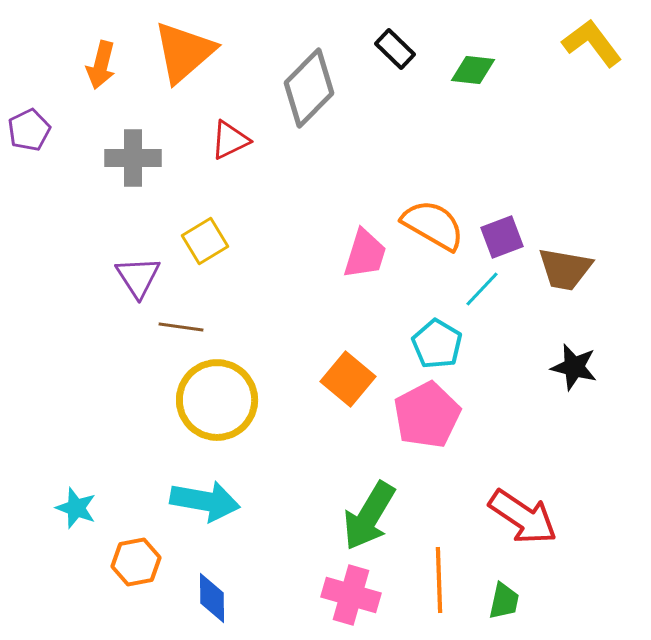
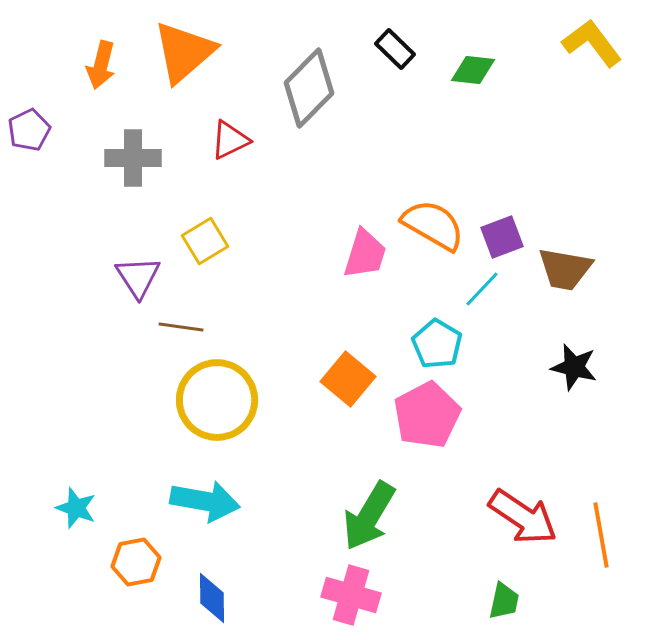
orange line: moved 162 px right, 45 px up; rotated 8 degrees counterclockwise
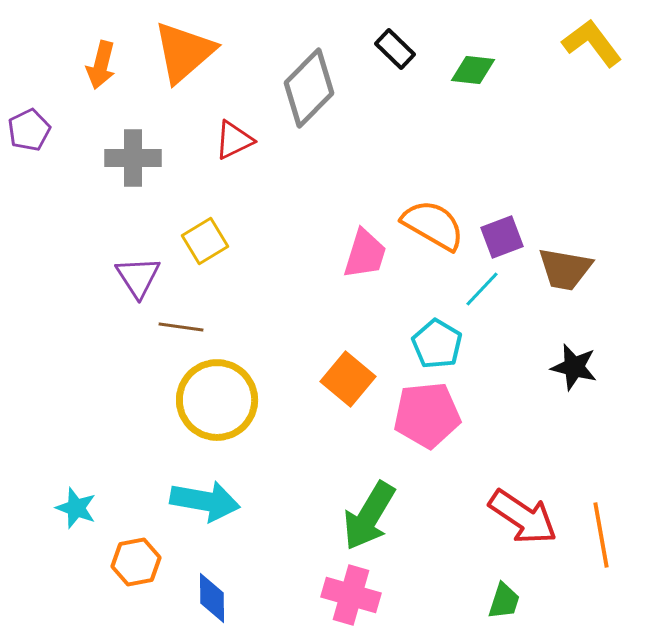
red triangle: moved 4 px right
pink pentagon: rotated 22 degrees clockwise
green trapezoid: rotated 6 degrees clockwise
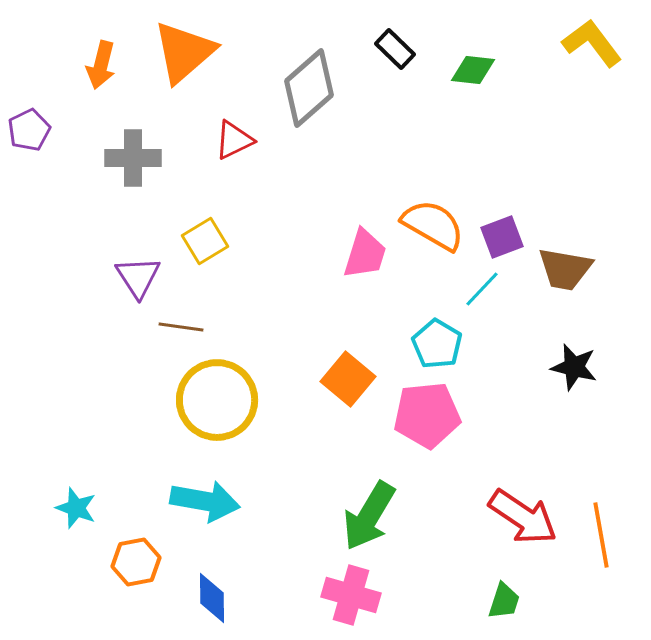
gray diamond: rotated 4 degrees clockwise
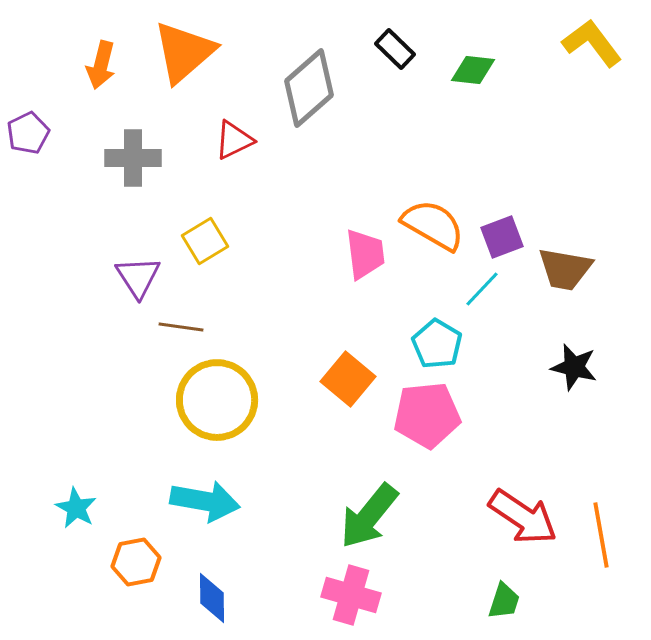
purple pentagon: moved 1 px left, 3 px down
pink trapezoid: rotated 24 degrees counterclockwise
cyan star: rotated 9 degrees clockwise
green arrow: rotated 8 degrees clockwise
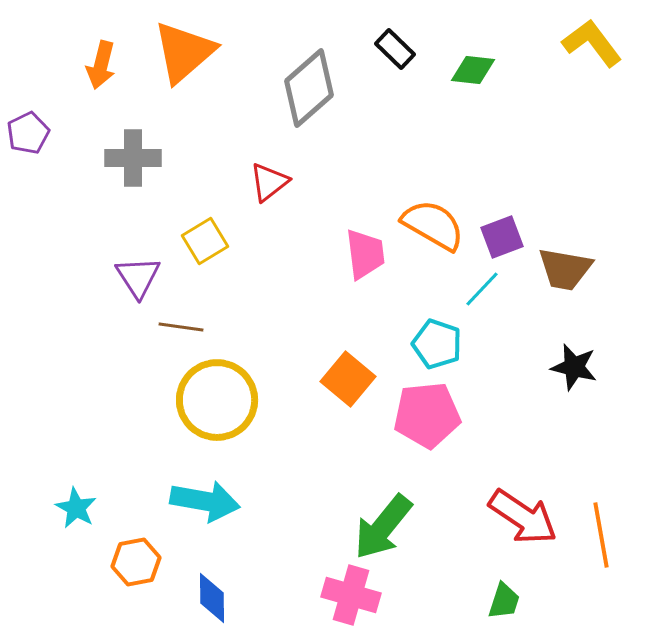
red triangle: moved 35 px right, 42 px down; rotated 12 degrees counterclockwise
cyan pentagon: rotated 12 degrees counterclockwise
green arrow: moved 14 px right, 11 px down
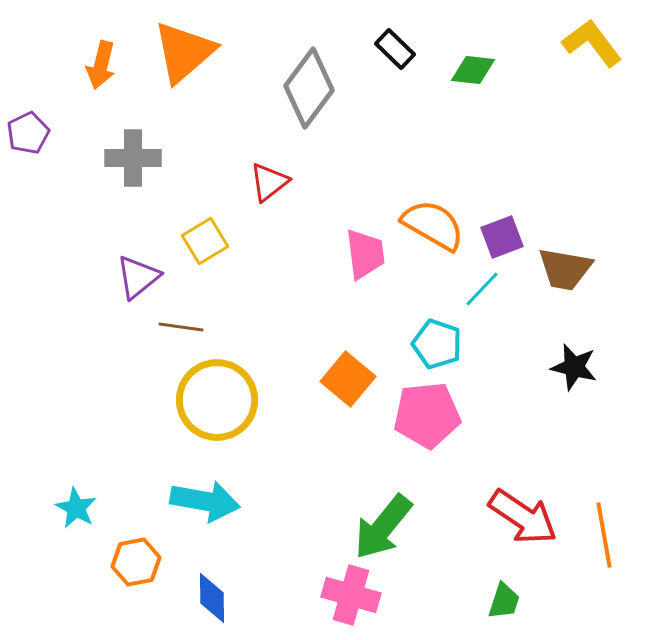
gray diamond: rotated 12 degrees counterclockwise
purple triangle: rotated 24 degrees clockwise
orange line: moved 3 px right
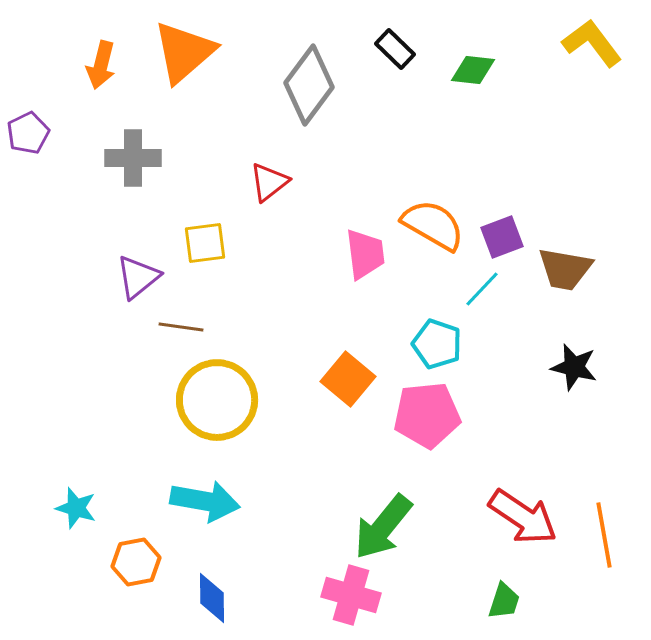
gray diamond: moved 3 px up
yellow square: moved 2 px down; rotated 24 degrees clockwise
cyan star: rotated 12 degrees counterclockwise
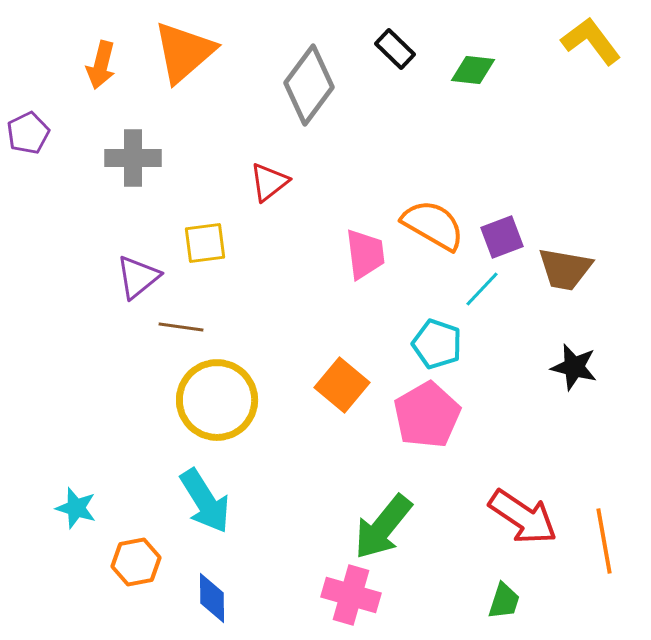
yellow L-shape: moved 1 px left, 2 px up
orange square: moved 6 px left, 6 px down
pink pentagon: rotated 24 degrees counterclockwise
cyan arrow: rotated 48 degrees clockwise
orange line: moved 6 px down
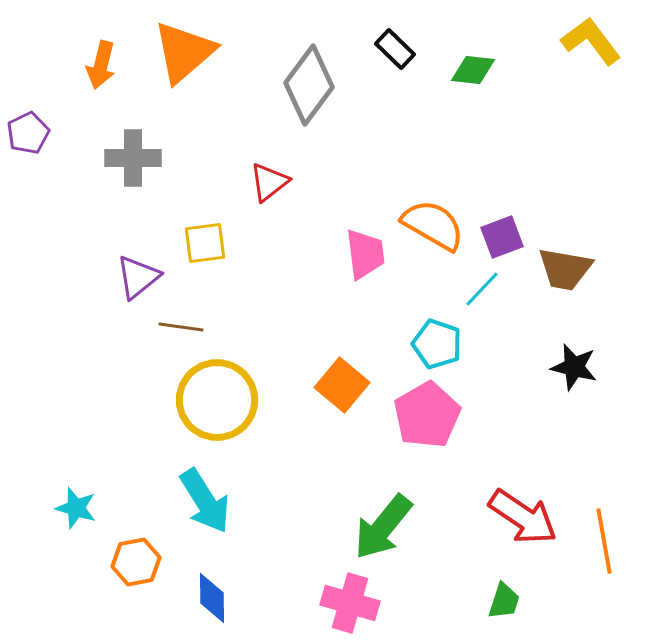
pink cross: moved 1 px left, 8 px down
